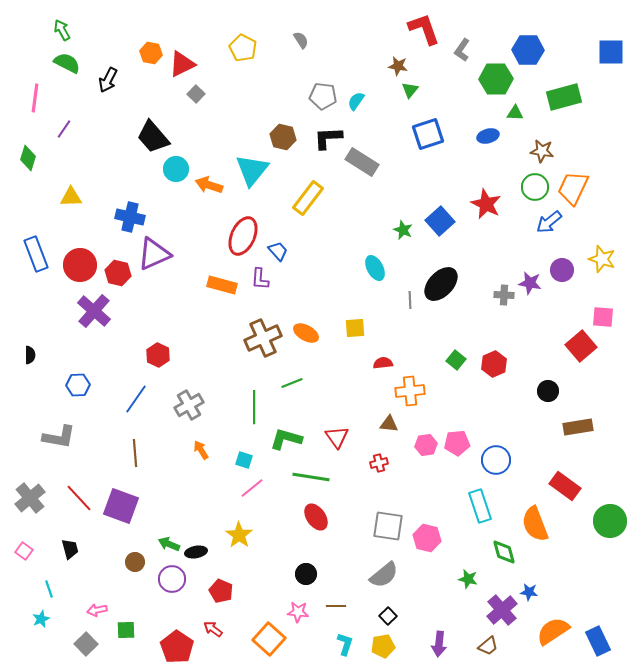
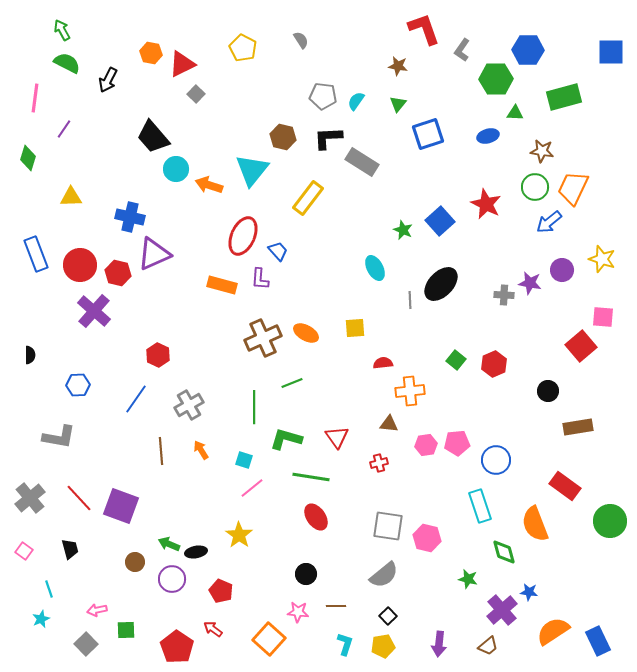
green triangle at (410, 90): moved 12 px left, 14 px down
brown line at (135, 453): moved 26 px right, 2 px up
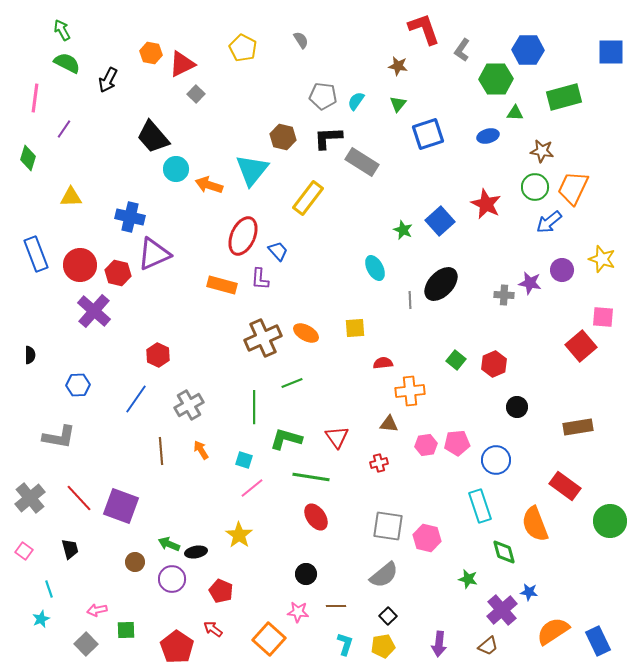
black circle at (548, 391): moved 31 px left, 16 px down
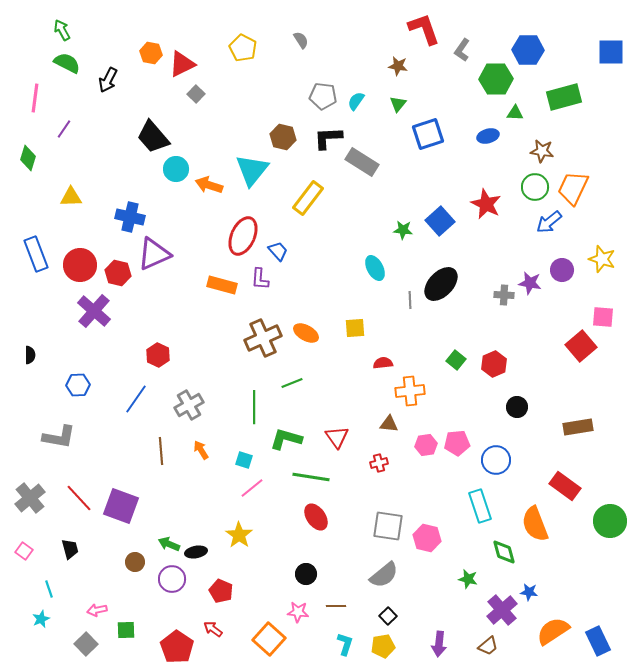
green star at (403, 230): rotated 18 degrees counterclockwise
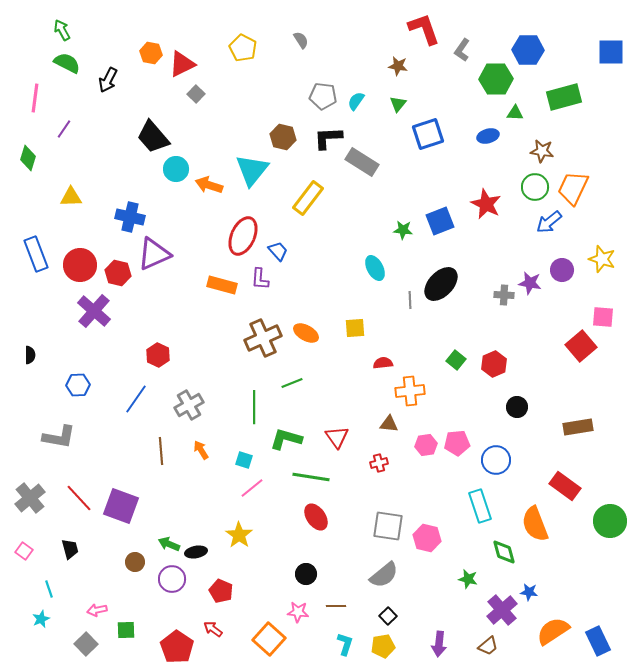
blue square at (440, 221): rotated 20 degrees clockwise
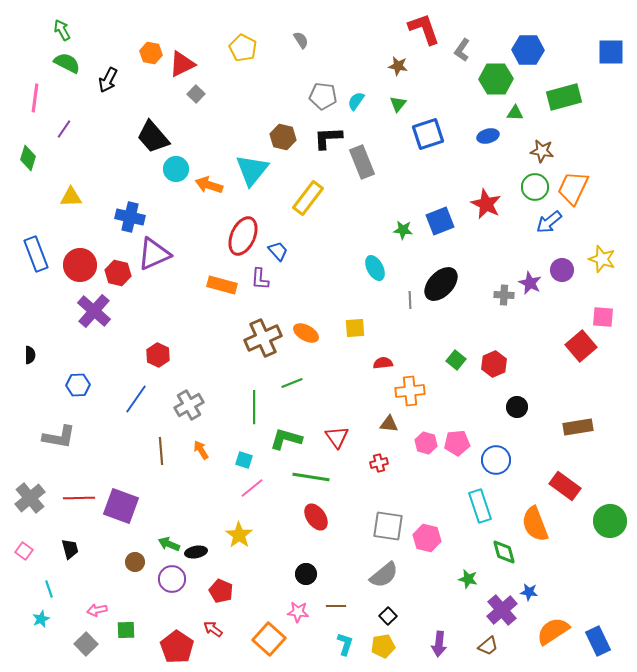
gray rectangle at (362, 162): rotated 36 degrees clockwise
purple star at (530, 283): rotated 15 degrees clockwise
pink hexagon at (426, 445): moved 2 px up; rotated 25 degrees clockwise
red line at (79, 498): rotated 48 degrees counterclockwise
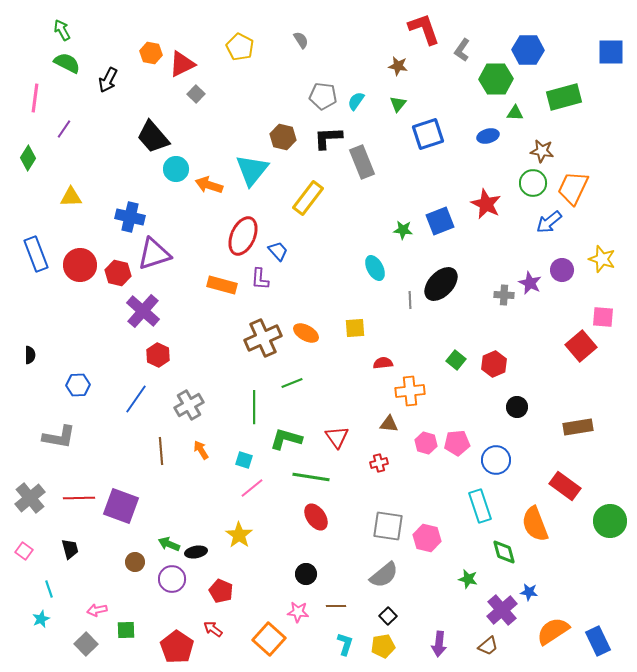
yellow pentagon at (243, 48): moved 3 px left, 1 px up
green diamond at (28, 158): rotated 15 degrees clockwise
green circle at (535, 187): moved 2 px left, 4 px up
purple triangle at (154, 254): rotated 6 degrees clockwise
purple cross at (94, 311): moved 49 px right
